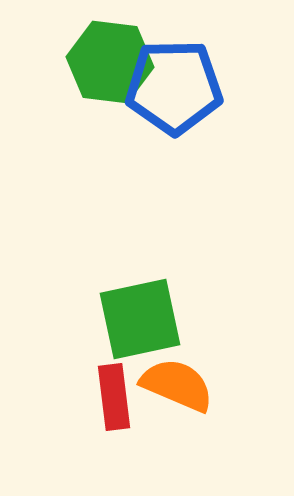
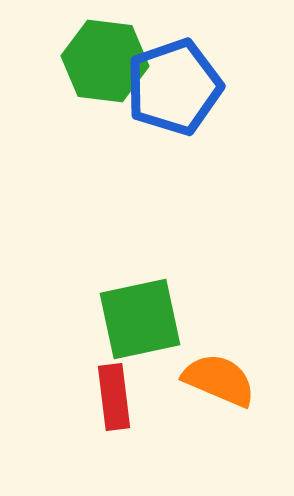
green hexagon: moved 5 px left, 1 px up
blue pentagon: rotated 18 degrees counterclockwise
orange semicircle: moved 42 px right, 5 px up
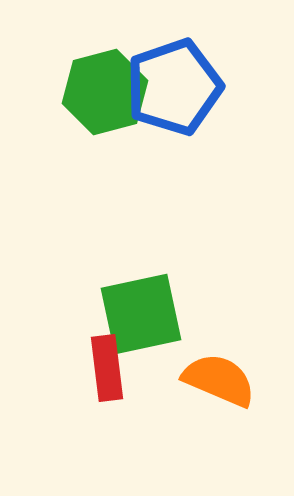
green hexagon: moved 31 px down; rotated 22 degrees counterclockwise
green square: moved 1 px right, 5 px up
red rectangle: moved 7 px left, 29 px up
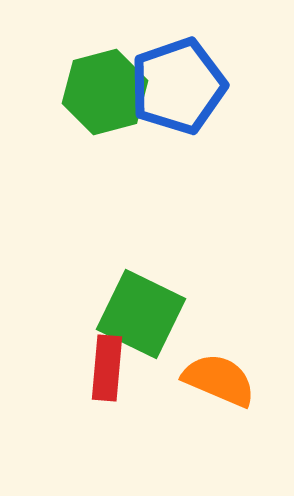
blue pentagon: moved 4 px right, 1 px up
green square: rotated 38 degrees clockwise
red rectangle: rotated 12 degrees clockwise
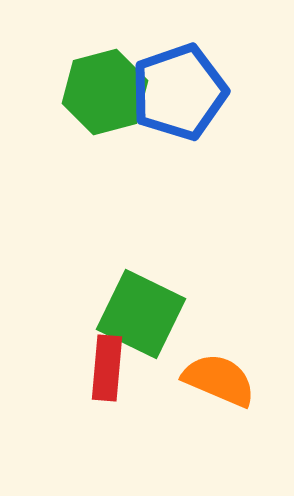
blue pentagon: moved 1 px right, 6 px down
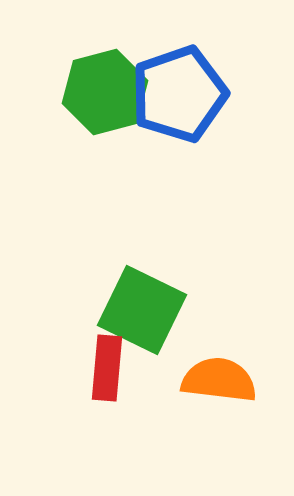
blue pentagon: moved 2 px down
green square: moved 1 px right, 4 px up
orange semicircle: rotated 16 degrees counterclockwise
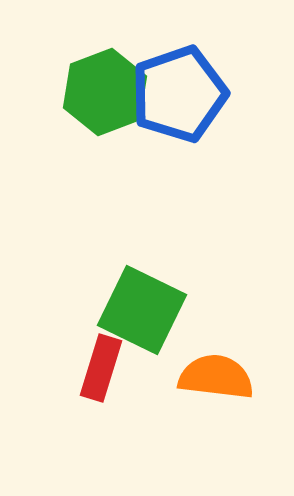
green hexagon: rotated 6 degrees counterclockwise
red rectangle: moved 6 px left; rotated 12 degrees clockwise
orange semicircle: moved 3 px left, 3 px up
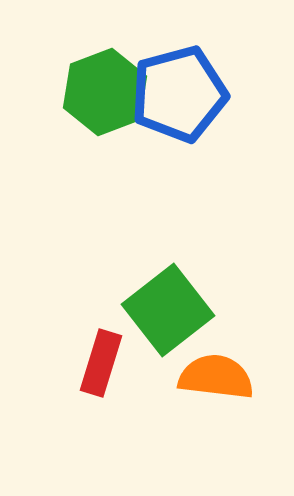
blue pentagon: rotated 4 degrees clockwise
green square: moved 26 px right; rotated 26 degrees clockwise
red rectangle: moved 5 px up
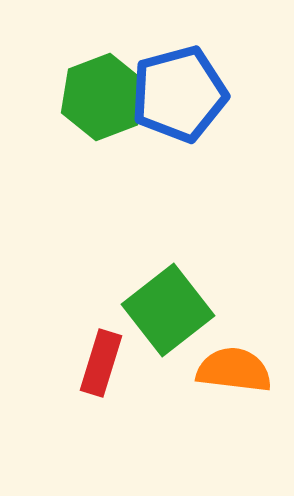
green hexagon: moved 2 px left, 5 px down
orange semicircle: moved 18 px right, 7 px up
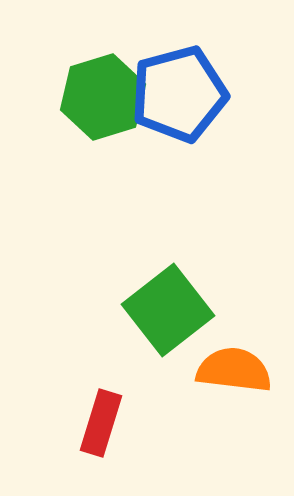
green hexagon: rotated 4 degrees clockwise
red rectangle: moved 60 px down
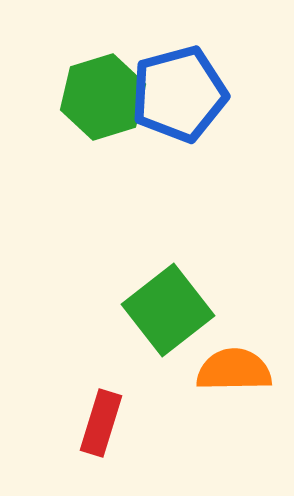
orange semicircle: rotated 8 degrees counterclockwise
